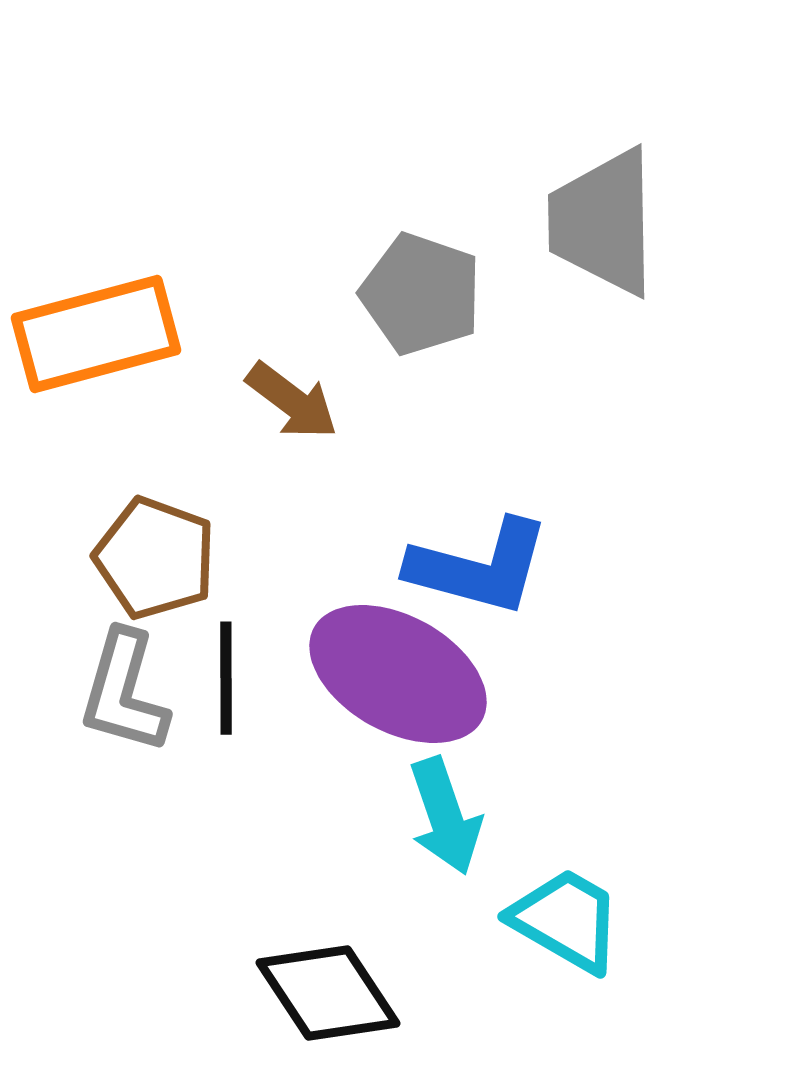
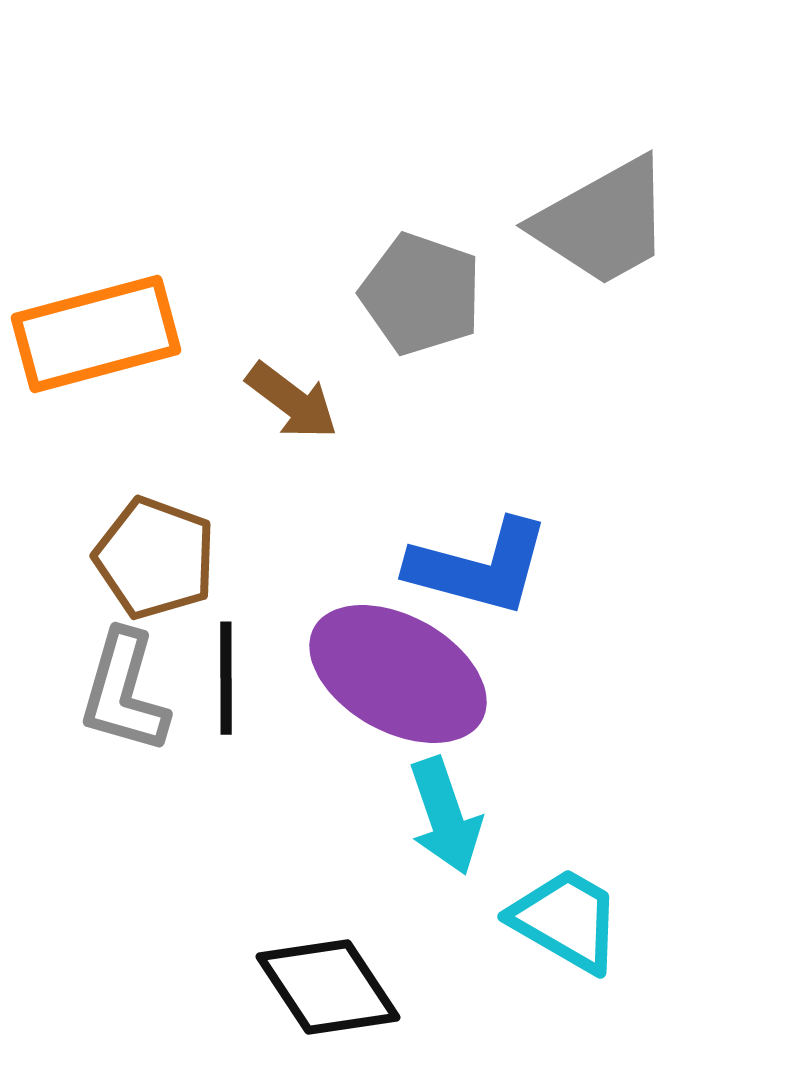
gray trapezoid: rotated 118 degrees counterclockwise
black diamond: moved 6 px up
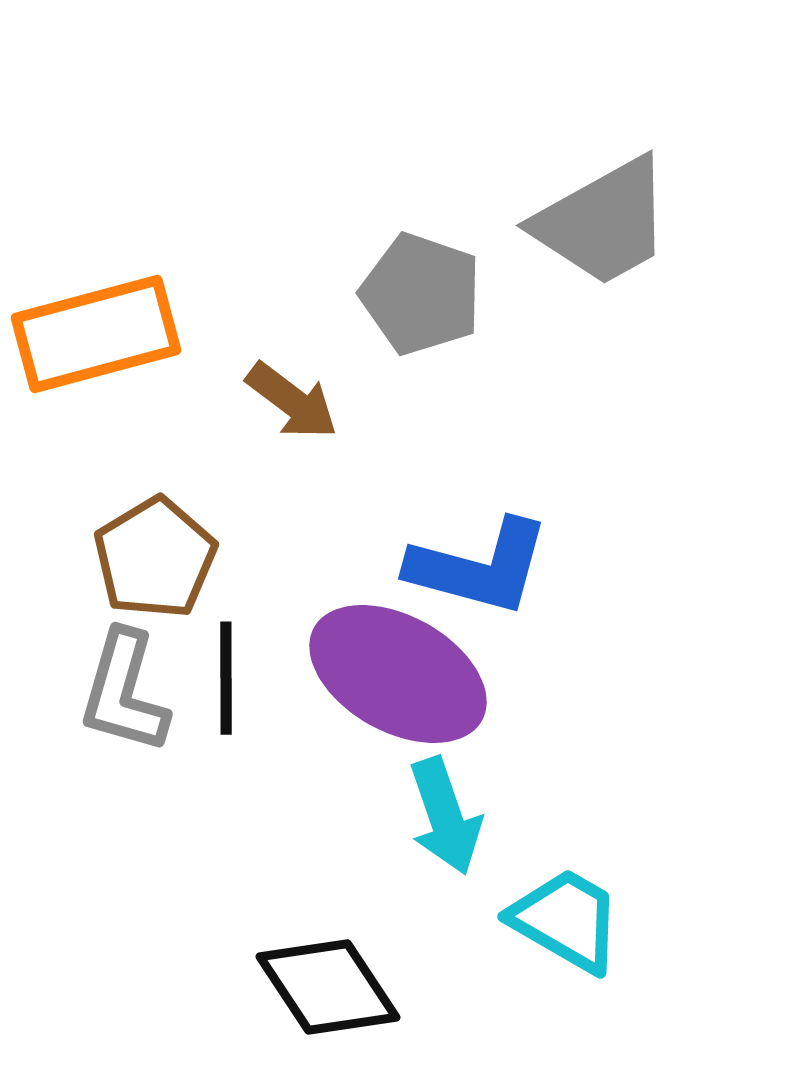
brown pentagon: rotated 21 degrees clockwise
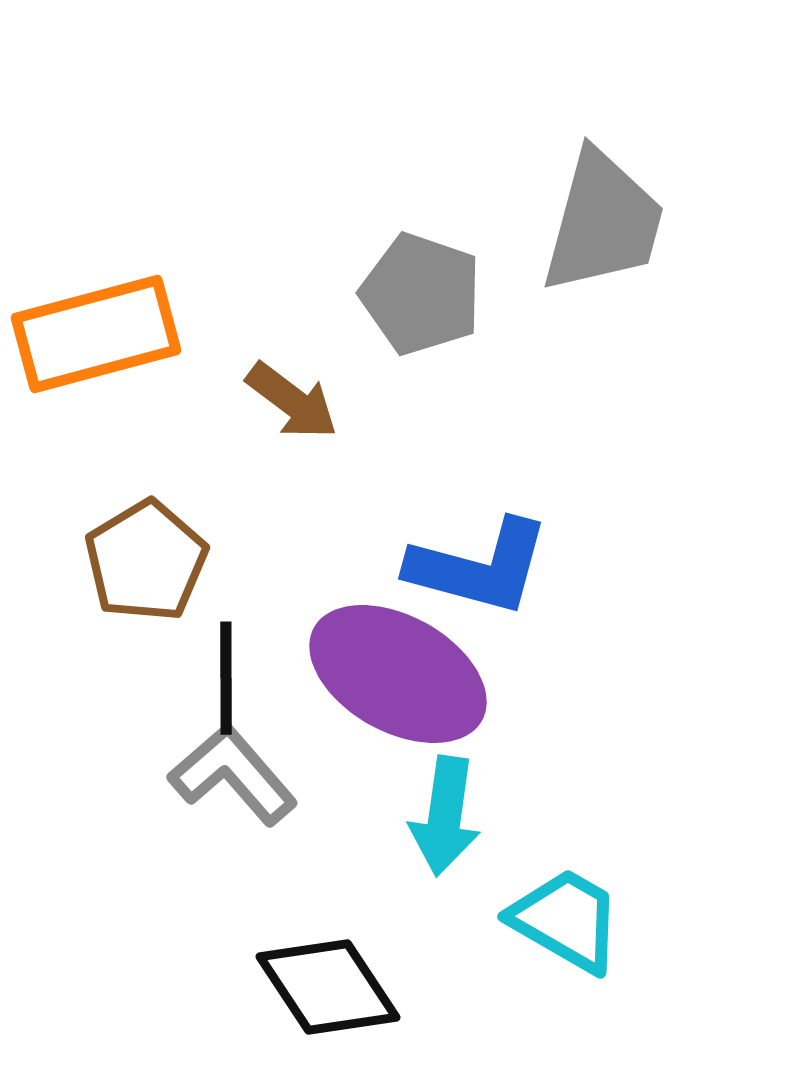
gray trapezoid: rotated 46 degrees counterclockwise
brown pentagon: moved 9 px left, 3 px down
gray L-shape: moved 109 px right, 83 px down; rotated 123 degrees clockwise
cyan arrow: rotated 27 degrees clockwise
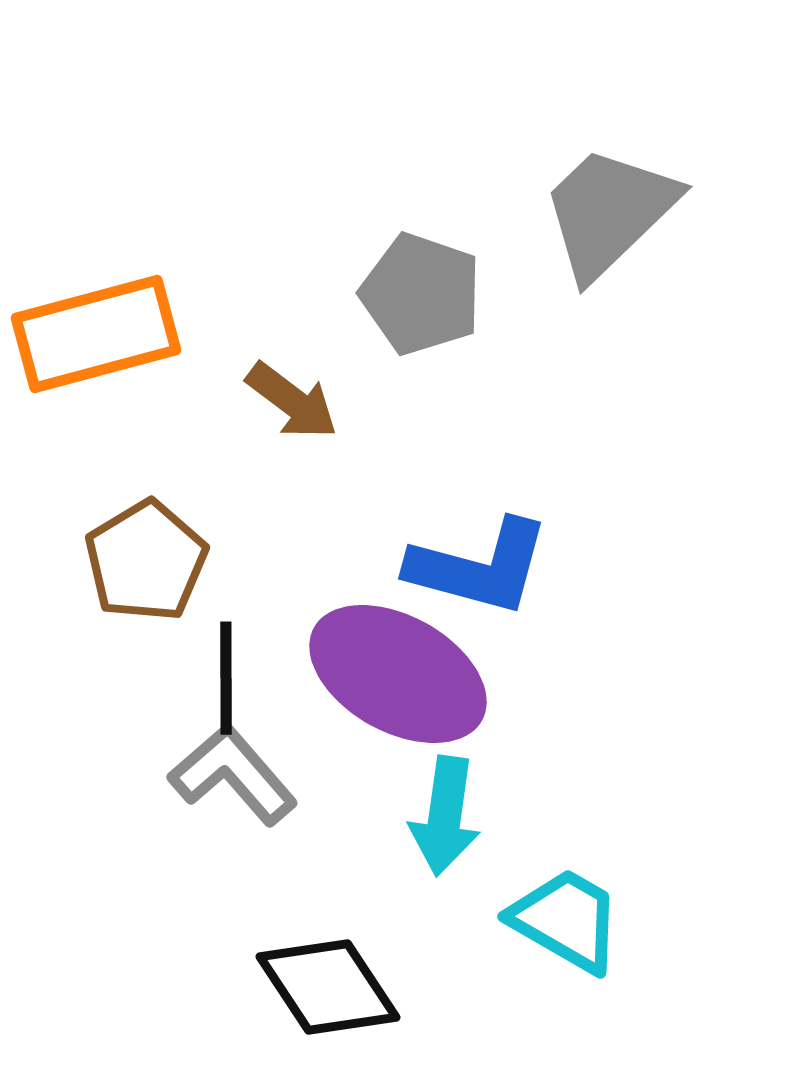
gray trapezoid: moved 6 px right, 10 px up; rotated 149 degrees counterclockwise
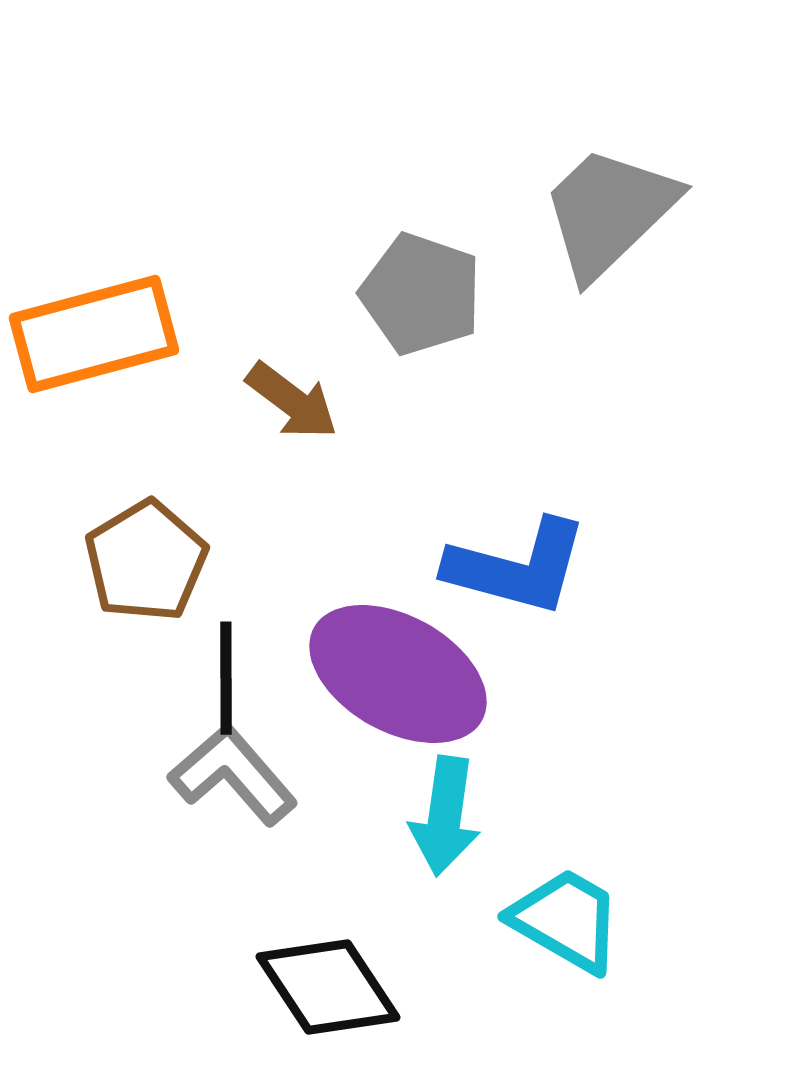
orange rectangle: moved 2 px left
blue L-shape: moved 38 px right
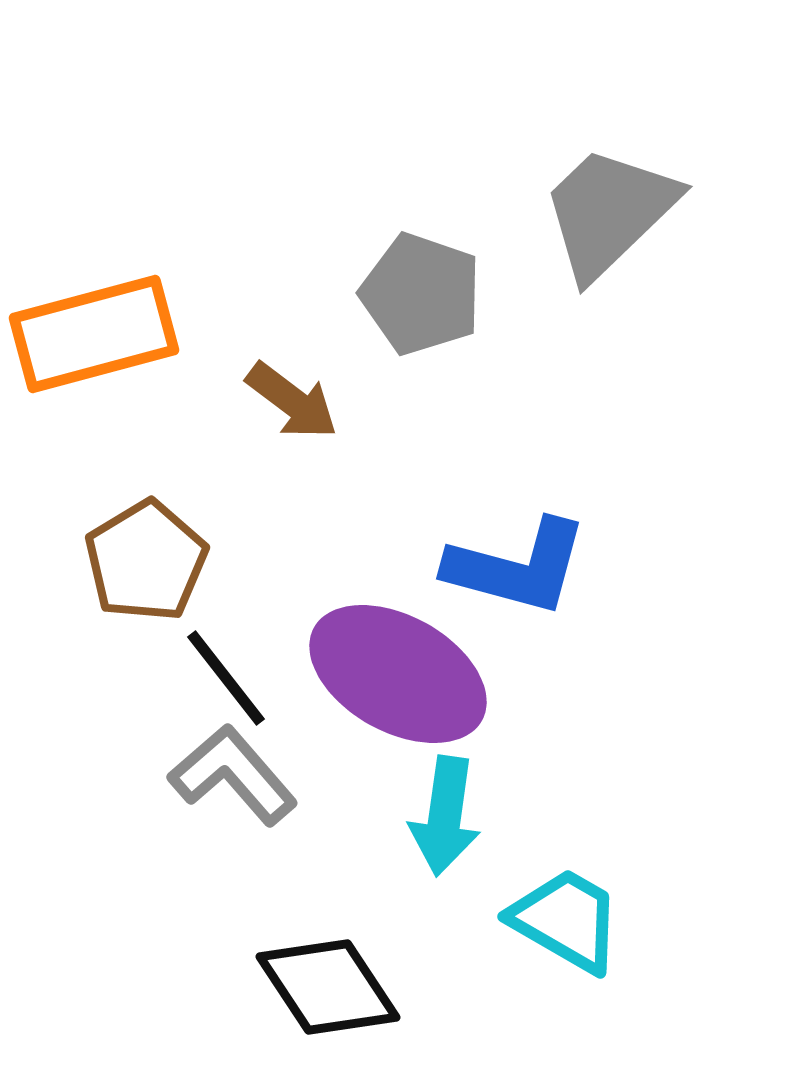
black line: rotated 38 degrees counterclockwise
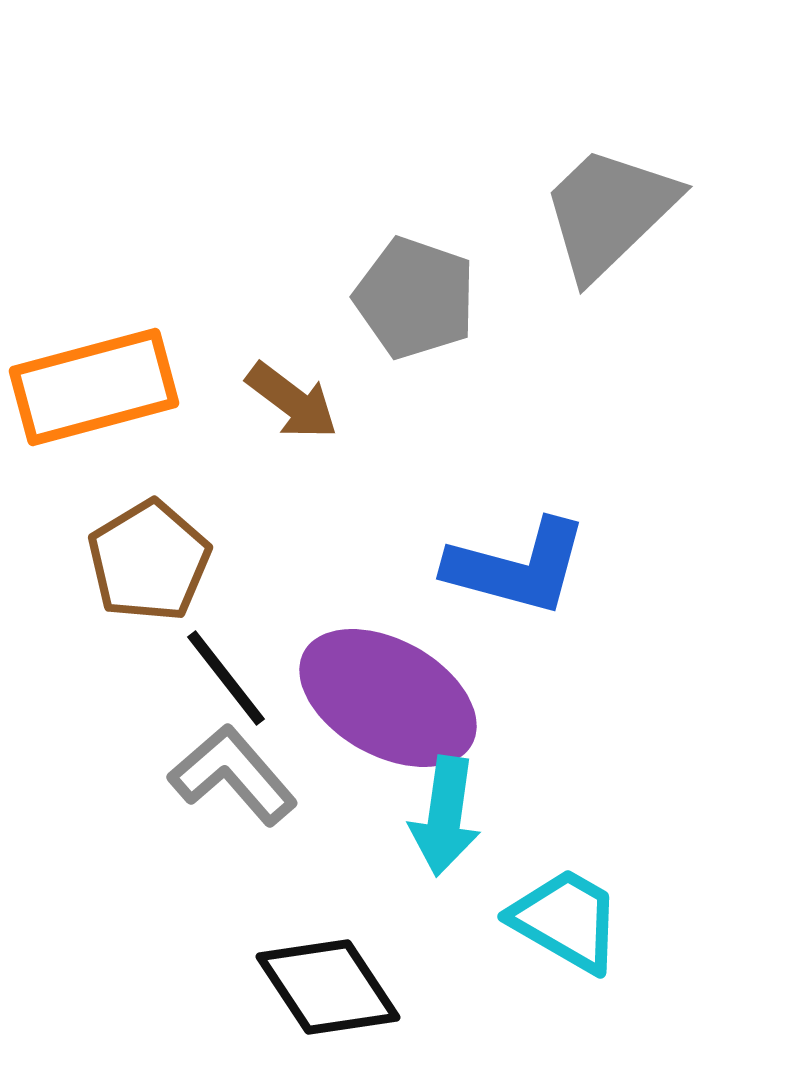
gray pentagon: moved 6 px left, 4 px down
orange rectangle: moved 53 px down
brown pentagon: moved 3 px right
purple ellipse: moved 10 px left, 24 px down
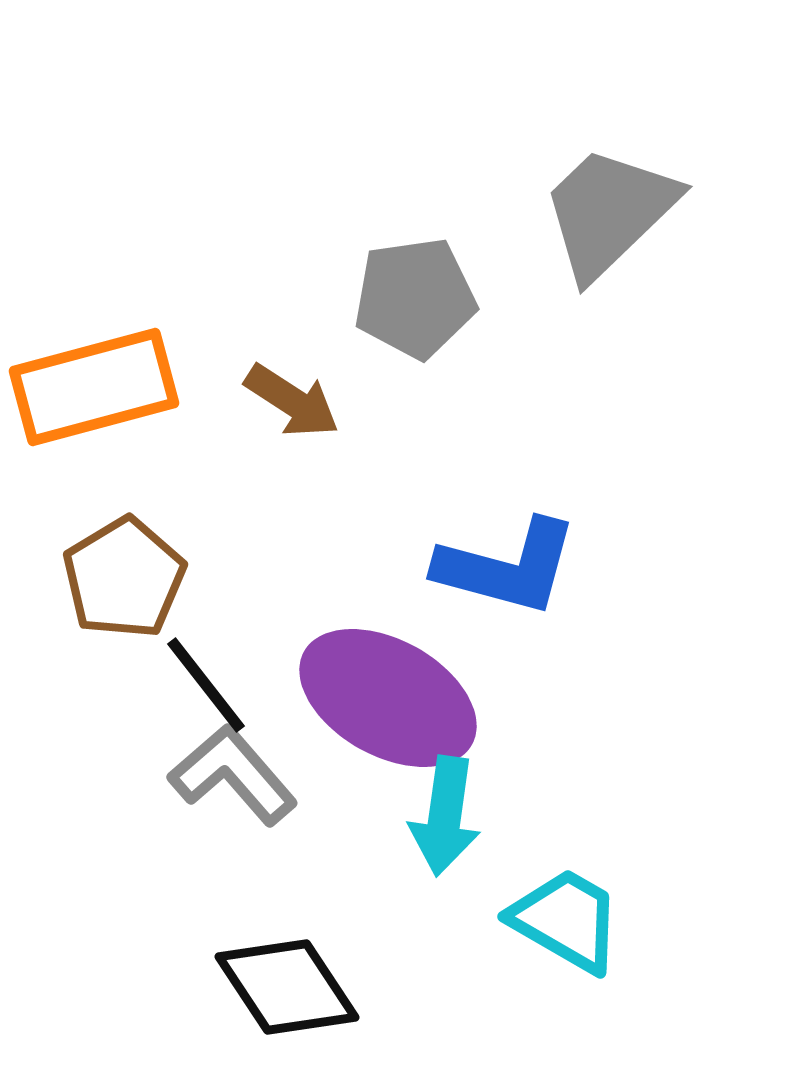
gray pentagon: rotated 27 degrees counterclockwise
brown arrow: rotated 4 degrees counterclockwise
brown pentagon: moved 25 px left, 17 px down
blue L-shape: moved 10 px left
black line: moved 20 px left, 7 px down
black diamond: moved 41 px left
